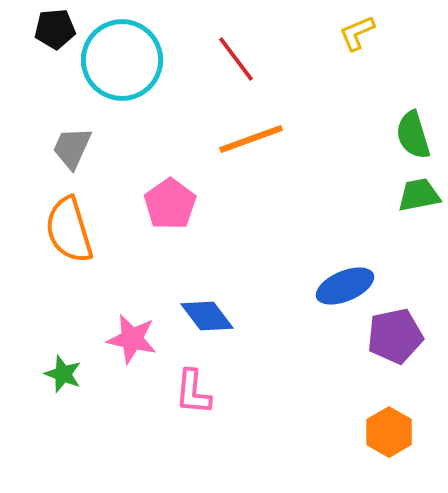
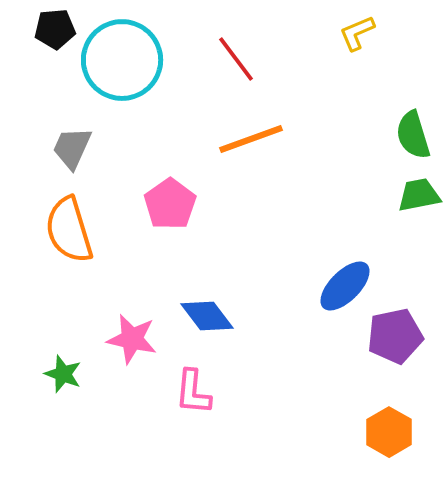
blue ellipse: rotated 22 degrees counterclockwise
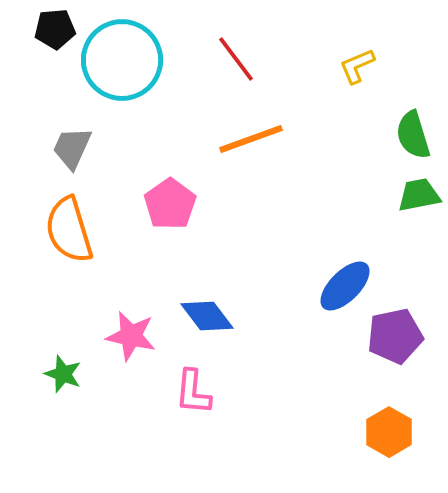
yellow L-shape: moved 33 px down
pink star: moved 1 px left, 3 px up
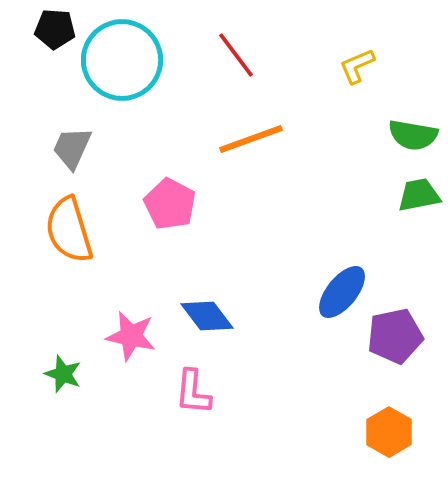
black pentagon: rotated 9 degrees clockwise
red line: moved 4 px up
green semicircle: rotated 63 degrees counterclockwise
pink pentagon: rotated 9 degrees counterclockwise
blue ellipse: moved 3 px left, 6 px down; rotated 6 degrees counterclockwise
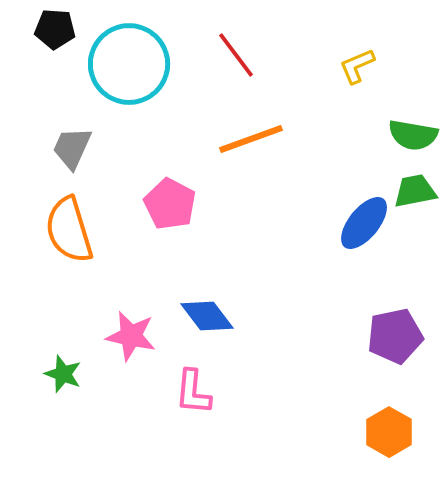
cyan circle: moved 7 px right, 4 px down
green trapezoid: moved 4 px left, 4 px up
blue ellipse: moved 22 px right, 69 px up
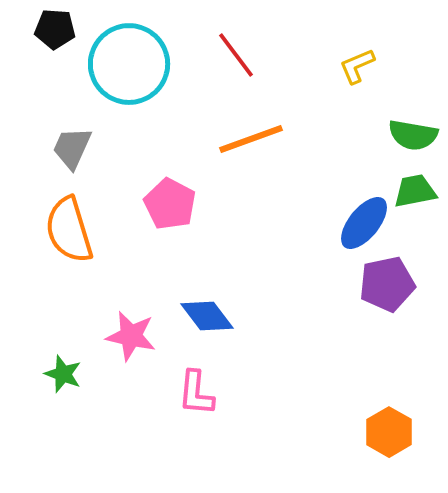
purple pentagon: moved 8 px left, 52 px up
pink L-shape: moved 3 px right, 1 px down
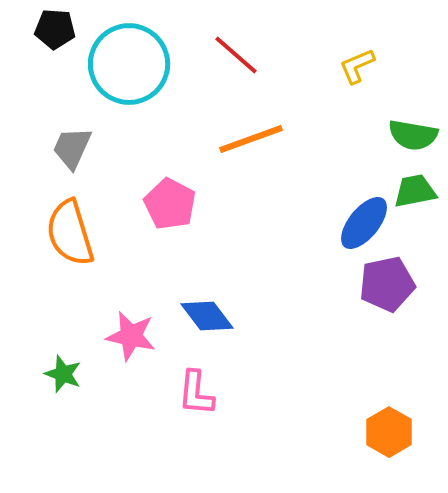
red line: rotated 12 degrees counterclockwise
orange semicircle: moved 1 px right, 3 px down
